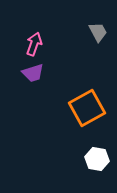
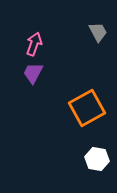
purple trapezoid: rotated 135 degrees clockwise
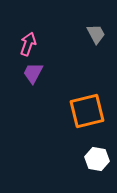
gray trapezoid: moved 2 px left, 2 px down
pink arrow: moved 6 px left
orange square: moved 3 px down; rotated 15 degrees clockwise
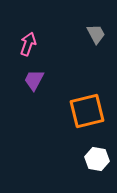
purple trapezoid: moved 1 px right, 7 px down
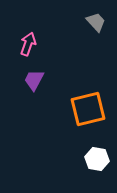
gray trapezoid: moved 12 px up; rotated 15 degrees counterclockwise
orange square: moved 1 px right, 2 px up
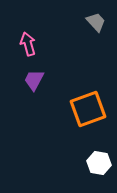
pink arrow: rotated 35 degrees counterclockwise
orange square: rotated 6 degrees counterclockwise
white hexagon: moved 2 px right, 4 px down
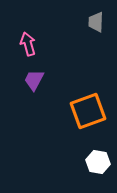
gray trapezoid: rotated 135 degrees counterclockwise
orange square: moved 2 px down
white hexagon: moved 1 px left, 1 px up
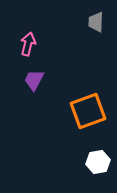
pink arrow: rotated 30 degrees clockwise
white hexagon: rotated 20 degrees counterclockwise
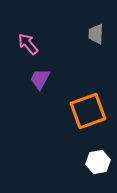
gray trapezoid: moved 12 px down
pink arrow: rotated 55 degrees counterclockwise
purple trapezoid: moved 6 px right, 1 px up
